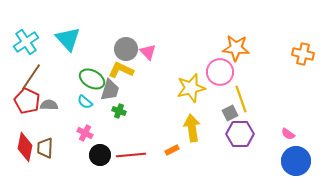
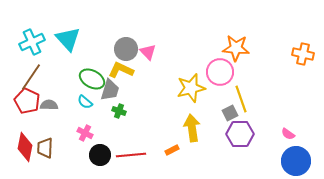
cyan cross: moved 6 px right; rotated 10 degrees clockwise
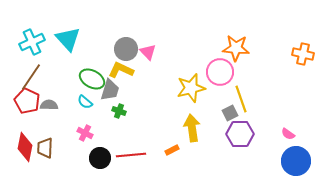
black circle: moved 3 px down
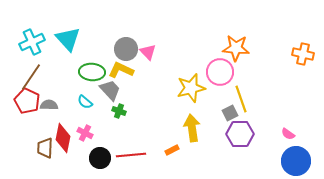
green ellipse: moved 7 px up; rotated 25 degrees counterclockwise
gray trapezoid: rotated 60 degrees counterclockwise
red diamond: moved 38 px right, 9 px up
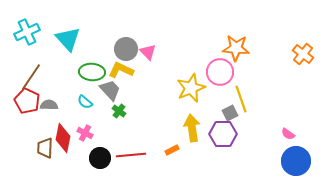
cyan cross: moved 5 px left, 10 px up
orange cross: rotated 25 degrees clockwise
yellow star: rotated 8 degrees counterclockwise
green cross: rotated 16 degrees clockwise
purple hexagon: moved 17 px left
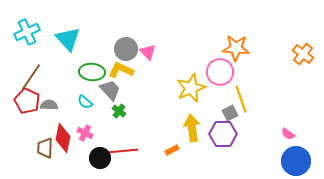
red line: moved 8 px left, 4 px up
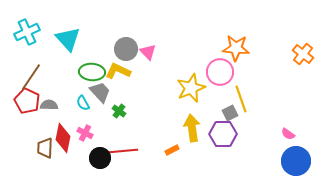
yellow L-shape: moved 3 px left, 1 px down
gray trapezoid: moved 10 px left, 2 px down
cyan semicircle: moved 2 px left, 1 px down; rotated 21 degrees clockwise
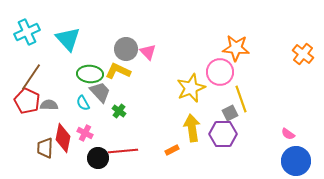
green ellipse: moved 2 px left, 2 px down
black circle: moved 2 px left
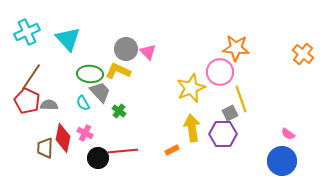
blue circle: moved 14 px left
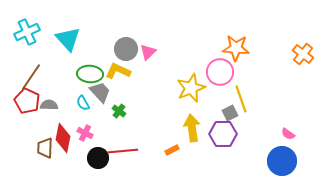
pink triangle: rotated 30 degrees clockwise
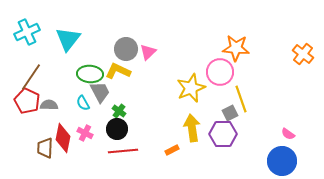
cyan triangle: rotated 20 degrees clockwise
gray trapezoid: rotated 15 degrees clockwise
black circle: moved 19 px right, 29 px up
